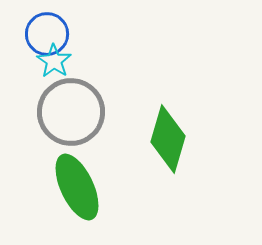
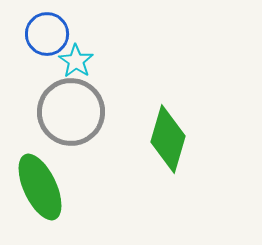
cyan star: moved 22 px right
green ellipse: moved 37 px left
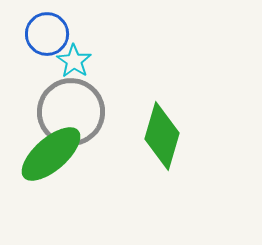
cyan star: moved 2 px left
green diamond: moved 6 px left, 3 px up
green ellipse: moved 11 px right, 33 px up; rotated 74 degrees clockwise
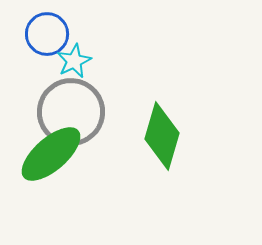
cyan star: rotated 12 degrees clockwise
